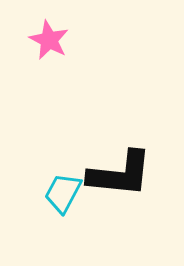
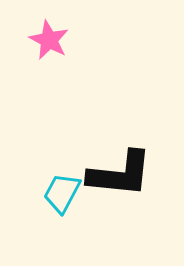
cyan trapezoid: moved 1 px left
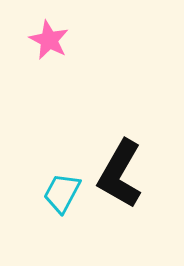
black L-shape: rotated 114 degrees clockwise
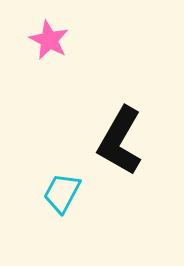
black L-shape: moved 33 px up
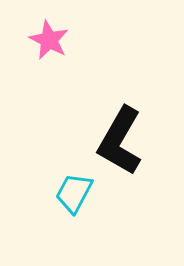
cyan trapezoid: moved 12 px right
